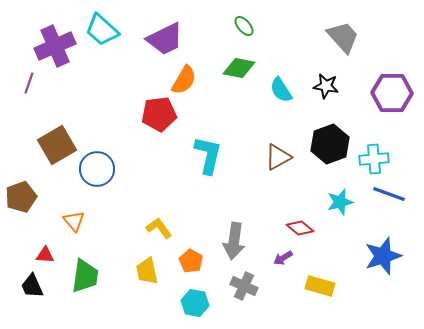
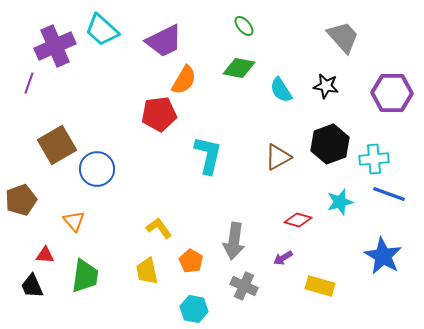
purple trapezoid: moved 1 px left, 2 px down
brown pentagon: moved 3 px down
red diamond: moved 2 px left, 8 px up; rotated 24 degrees counterclockwise
blue star: rotated 24 degrees counterclockwise
cyan hexagon: moved 1 px left, 6 px down
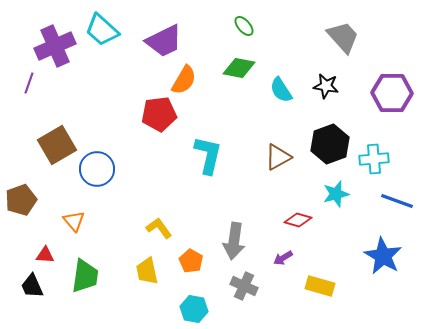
blue line: moved 8 px right, 7 px down
cyan star: moved 4 px left, 8 px up
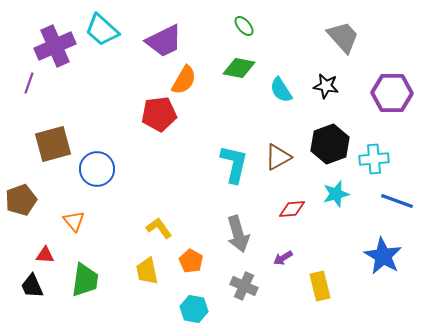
brown square: moved 4 px left, 1 px up; rotated 15 degrees clockwise
cyan L-shape: moved 26 px right, 9 px down
red diamond: moved 6 px left, 11 px up; rotated 20 degrees counterclockwise
gray arrow: moved 4 px right, 7 px up; rotated 24 degrees counterclockwise
green trapezoid: moved 4 px down
yellow rectangle: rotated 60 degrees clockwise
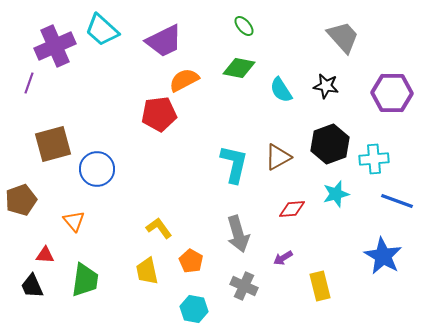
orange semicircle: rotated 148 degrees counterclockwise
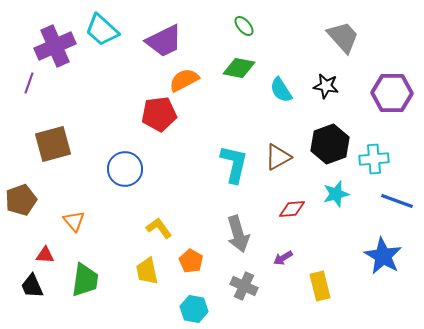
blue circle: moved 28 px right
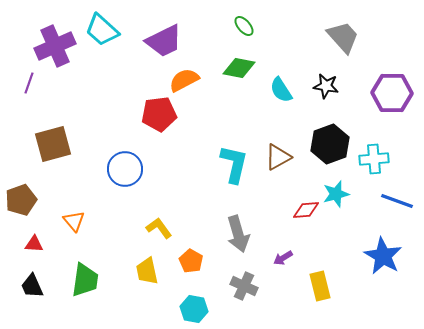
red diamond: moved 14 px right, 1 px down
red triangle: moved 11 px left, 11 px up
